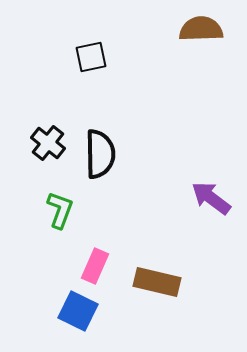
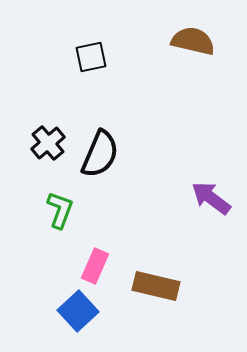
brown semicircle: moved 8 px left, 12 px down; rotated 15 degrees clockwise
black cross: rotated 12 degrees clockwise
black semicircle: rotated 24 degrees clockwise
brown rectangle: moved 1 px left, 4 px down
blue square: rotated 21 degrees clockwise
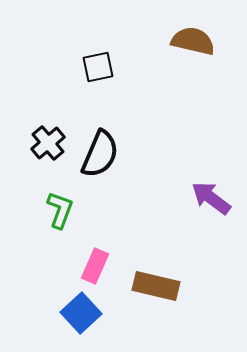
black square: moved 7 px right, 10 px down
blue square: moved 3 px right, 2 px down
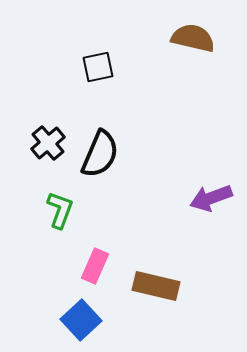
brown semicircle: moved 3 px up
purple arrow: rotated 57 degrees counterclockwise
blue square: moved 7 px down
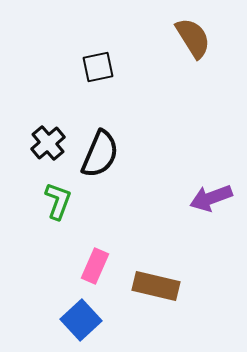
brown semicircle: rotated 45 degrees clockwise
green L-shape: moved 2 px left, 9 px up
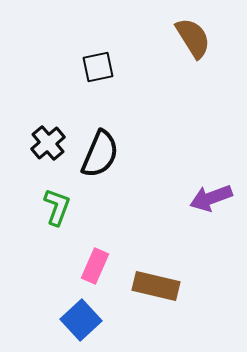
green L-shape: moved 1 px left, 6 px down
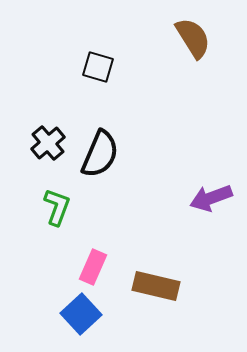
black square: rotated 28 degrees clockwise
pink rectangle: moved 2 px left, 1 px down
blue square: moved 6 px up
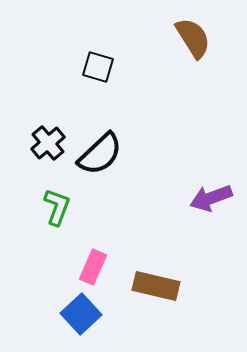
black semicircle: rotated 24 degrees clockwise
